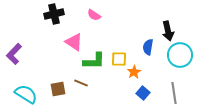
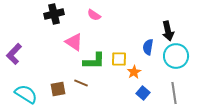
cyan circle: moved 4 px left, 1 px down
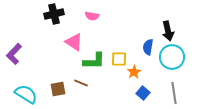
pink semicircle: moved 2 px left, 1 px down; rotated 24 degrees counterclockwise
cyan circle: moved 4 px left, 1 px down
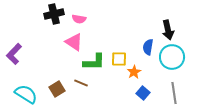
pink semicircle: moved 13 px left, 3 px down
black arrow: moved 1 px up
green L-shape: moved 1 px down
brown square: moved 1 px left; rotated 21 degrees counterclockwise
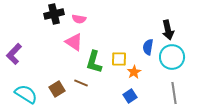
green L-shape: rotated 105 degrees clockwise
blue square: moved 13 px left, 3 px down; rotated 16 degrees clockwise
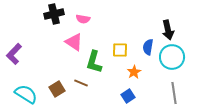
pink semicircle: moved 4 px right
yellow square: moved 1 px right, 9 px up
blue square: moved 2 px left
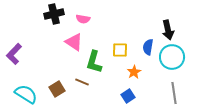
brown line: moved 1 px right, 1 px up
